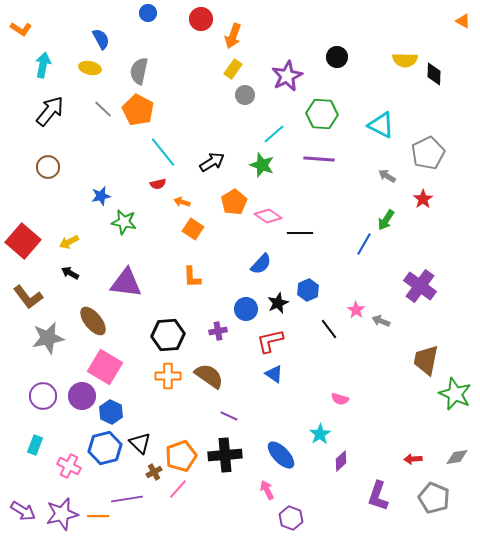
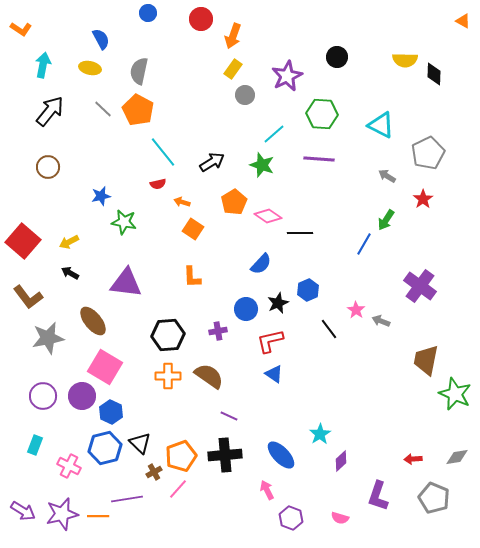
pink semicircle at (340, 399): moved 119 px down
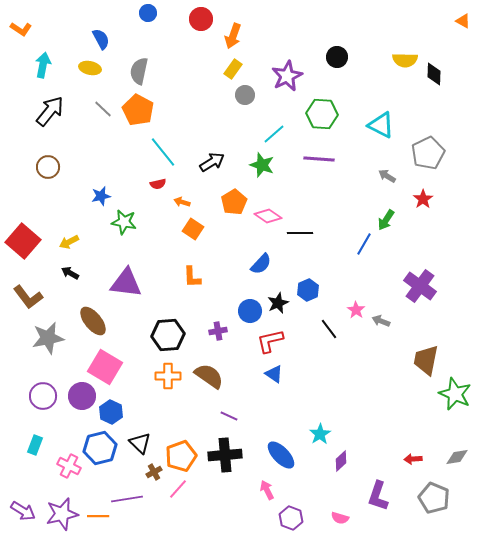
blue circle at (246, 309): moved 4 px right, 2 px down
blue hexagon at (105, 448): moved 5 px left
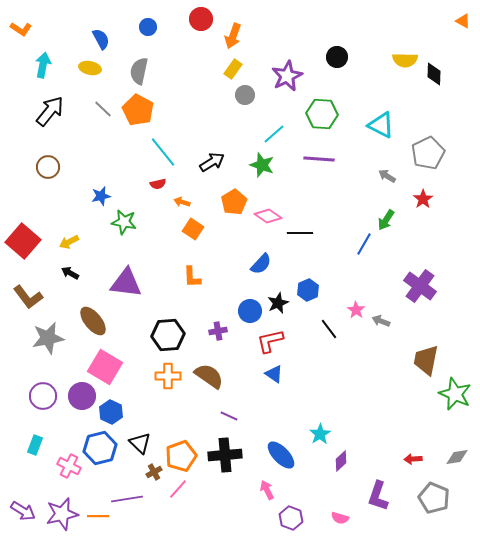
blue circle at (148, 13): moved 14 px down
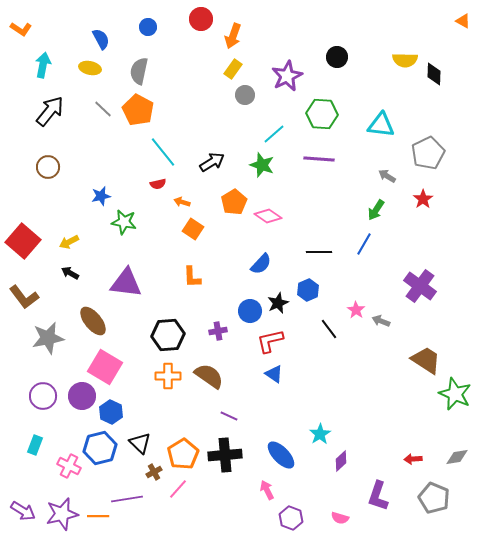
cyan triangle at (381, 125): rotated 20 degrees counterclockwise
green arrow at (386, 220): moved 10 px left, 10 px up
black line at (300, 233): moved 19 px right, 19 px down
brown L-shape at (28, 297): moved 4 px left
brown trapezoid at (426, 360): rotated 112 degrees clockwise
orange pentagon at (181, 456): moved 2 px right, 2 px up; rotated 12 degrees counterclockwise
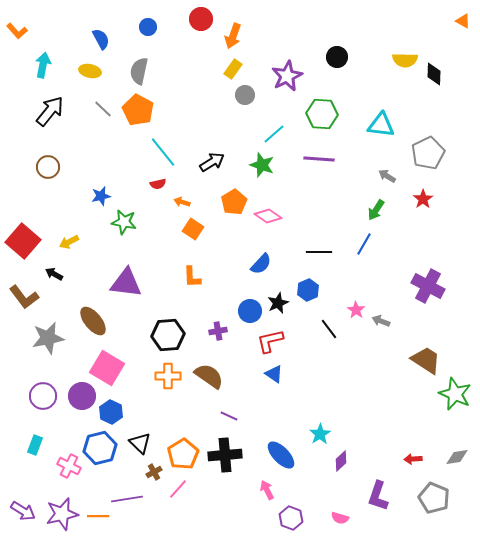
orange L-shape at (21, 29): moved 4 px left, 2 px down; rotated 15 degrees clockwise
yellow ellipse at (90, 68): moved 3 px down
black arrow at (70, 273): moved 16 px left, 1 px down
purple cross at (420, 286): moved 8 px right; rotated 8 degrees counterclockwise
pink square at (105, 367): moved 2 px right, 1 px down
